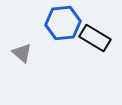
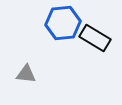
gray triangle: moved 4 px right, 21 px down; rotated 35 degrees counterclockwise
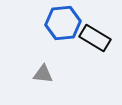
gray triangle: moved 17 px right
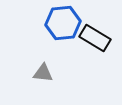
gray triangle: moved 1 px up
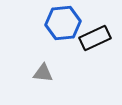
black rectangle: rotated 56 degrees counterclockwise
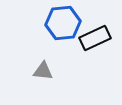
gray triangle: moved 2 px up
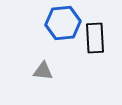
black rectangle: rotated 68 degrees counterclockwise
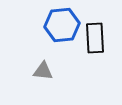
blue hexagon: moved 1 px left, 2 px down
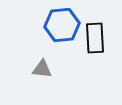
gray triangle: moved 1 px left, 2 px up
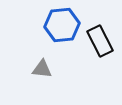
black rectangle: moved 5 px right, 3 px down; rotated 24 degrees counterclockwise
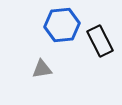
gray triangle: rotated 15 degrees counterclockwise
